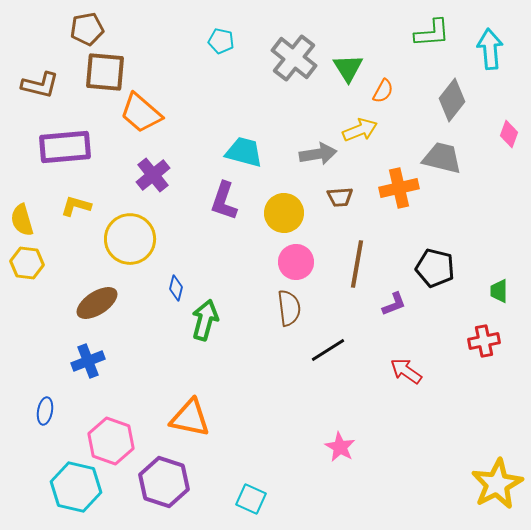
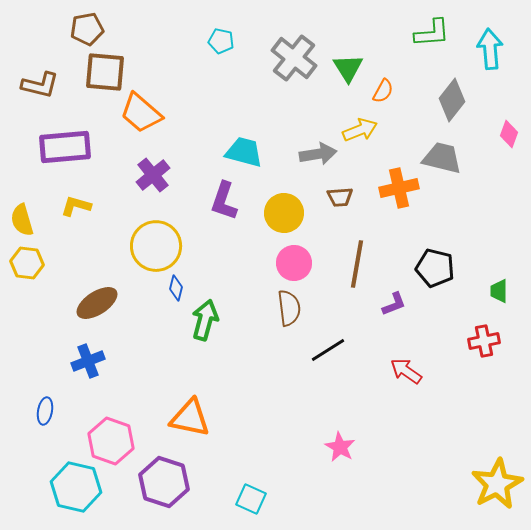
yellow circle at (130, 239): moved 26 px right, 7 px down
pink circle at (296, 262): moved 2 px left, 1 px down
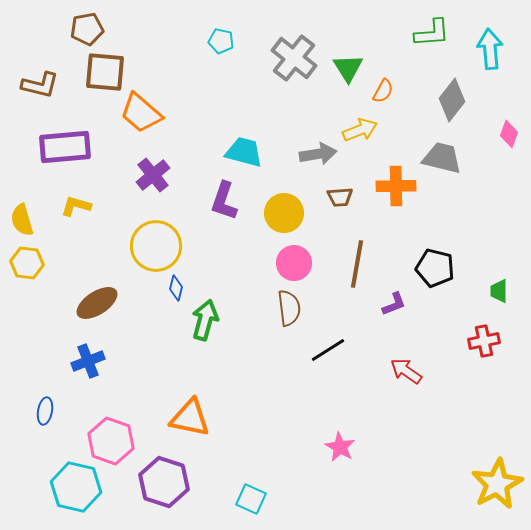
orange cross at (399, 188): moved 3 px left, 2 px up; rotated 12 degrees clockwise
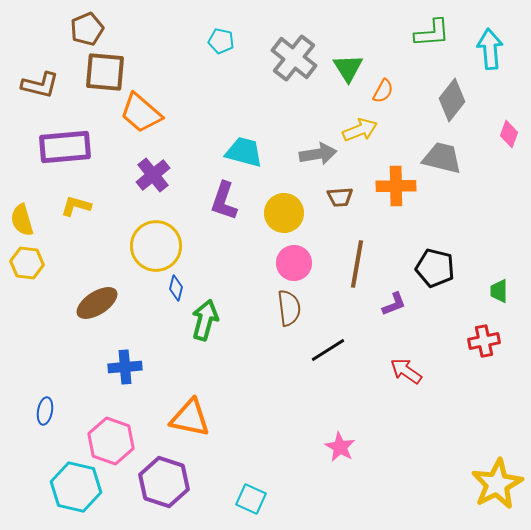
brown pentagon at (87, 29): rotated 12 degrees counterclockwise
blue cross at (88, 361): moved 37 px right, 6 px down; rotated 16 degrees clockwise
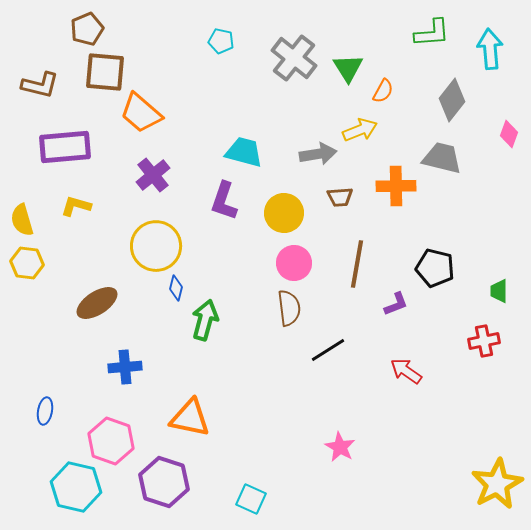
purple L-shape at (394, 304): moved 2 px right
